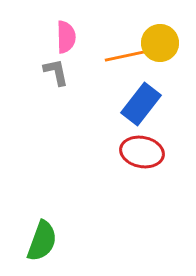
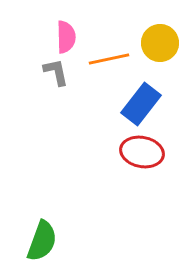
orange line: moved 16 px left, 3 px down
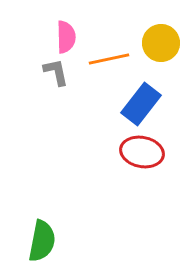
yellow circle: moved 1 px right
green semicircle: rotated 9 degrees counterclockwise
